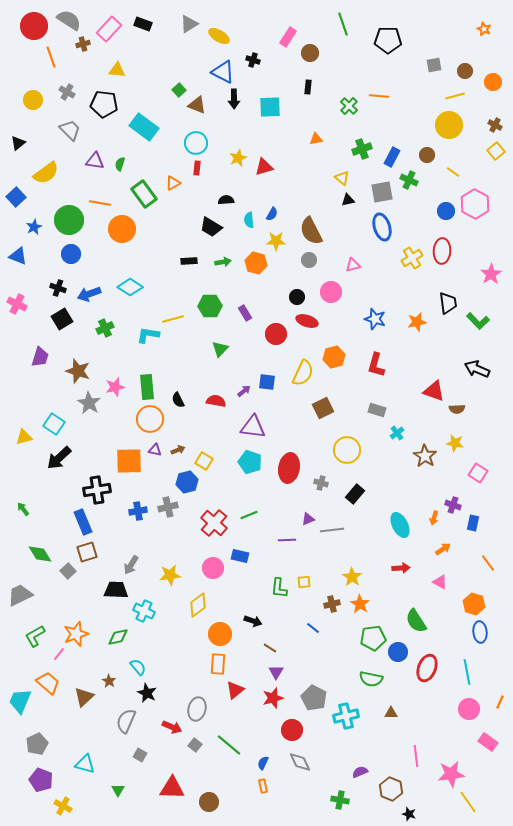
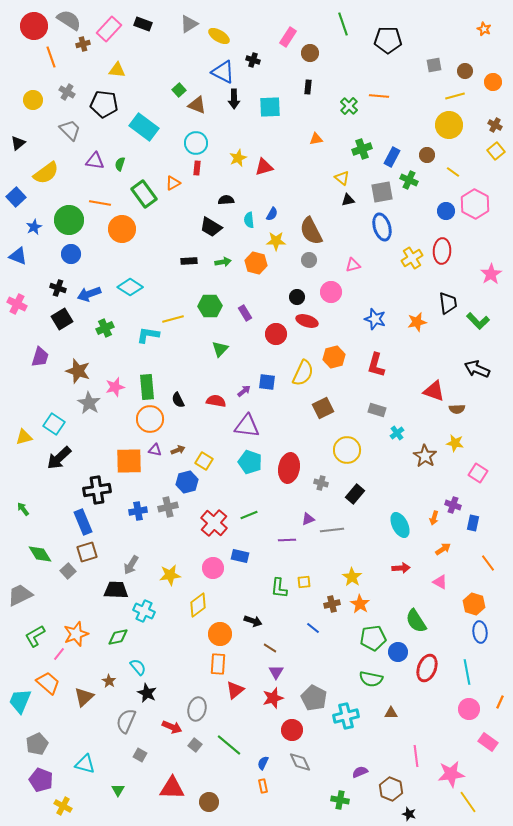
purple triangle at (253, 427): moved 6 px left, 1 px up
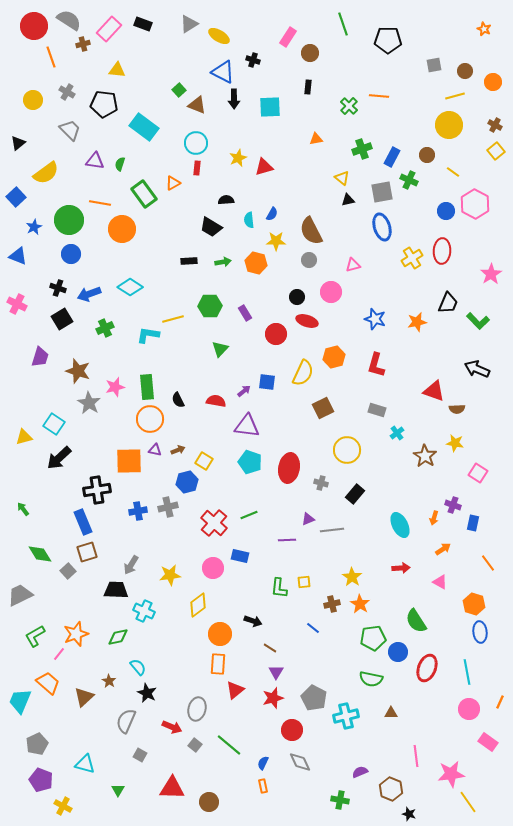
black trapezoid at (448, 303): rotated 30 degrees clockwise
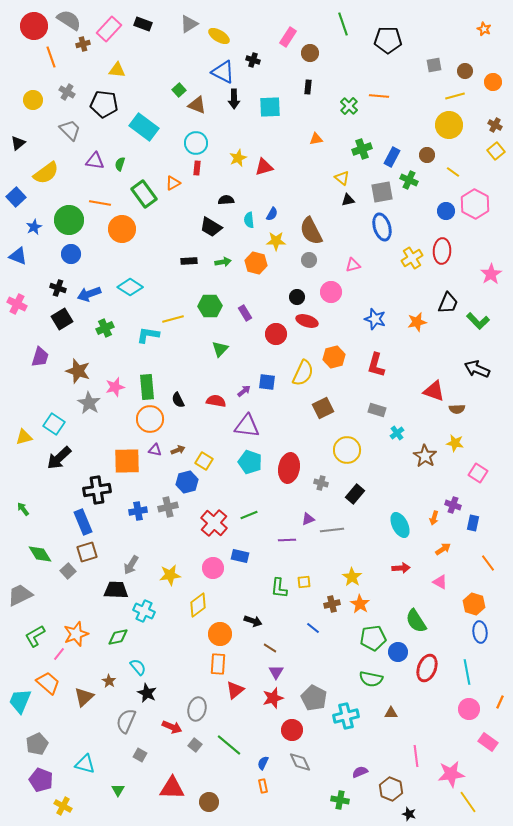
orange square at (129, 461): moved 2 px left
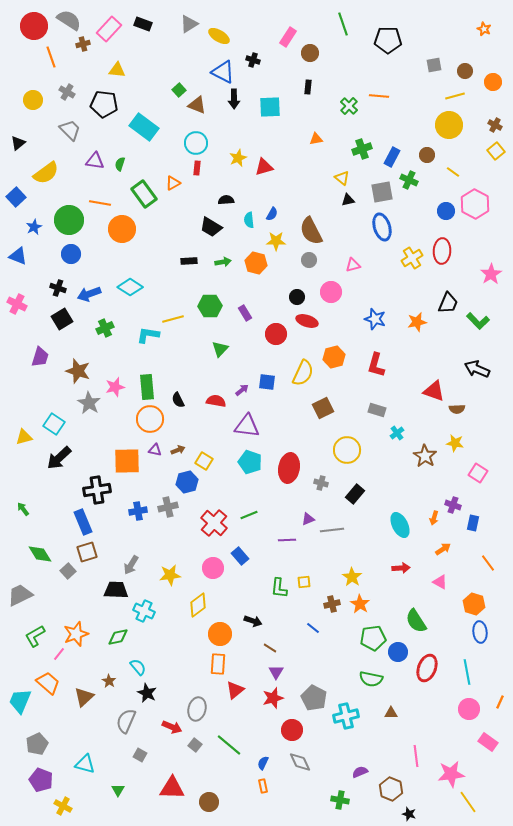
purple arrow at (244, 391): moved 2 px left, 1 px up
blue rectangle at (240, 556): rotated 36 degrees clockwise
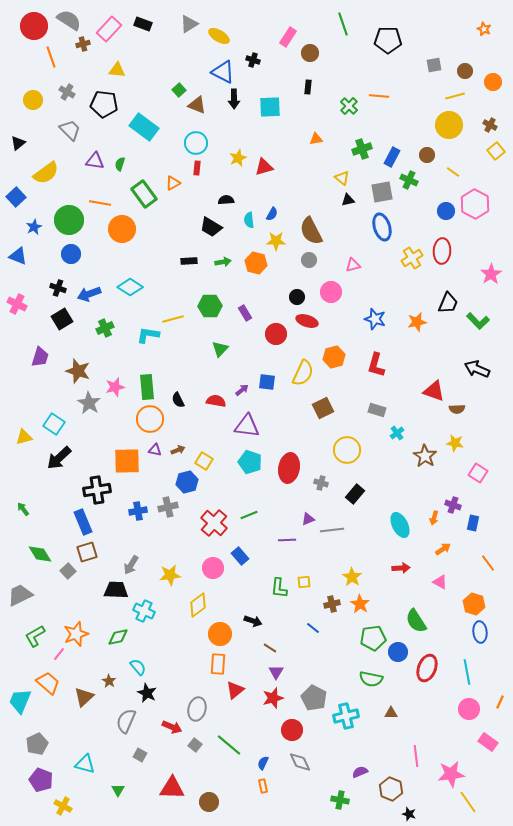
brown cross at (495, 125): moved 5 px left
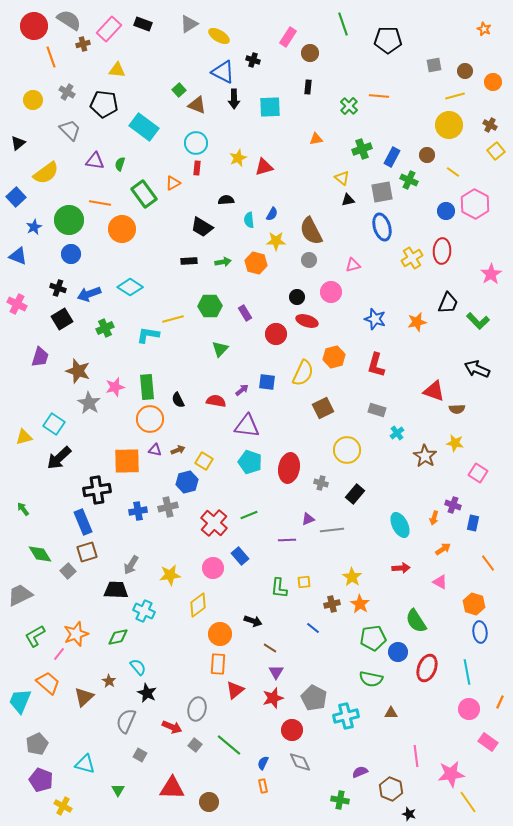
black trapezoid at (211, 227): moved 9 px left
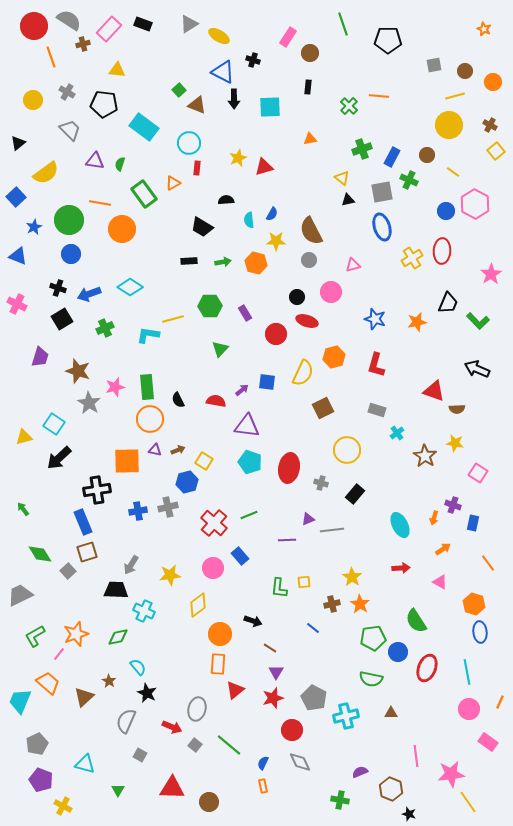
orange triangle at (316, 139): moved 6 px left
cyan circle at (196, 143): moved 7 px left
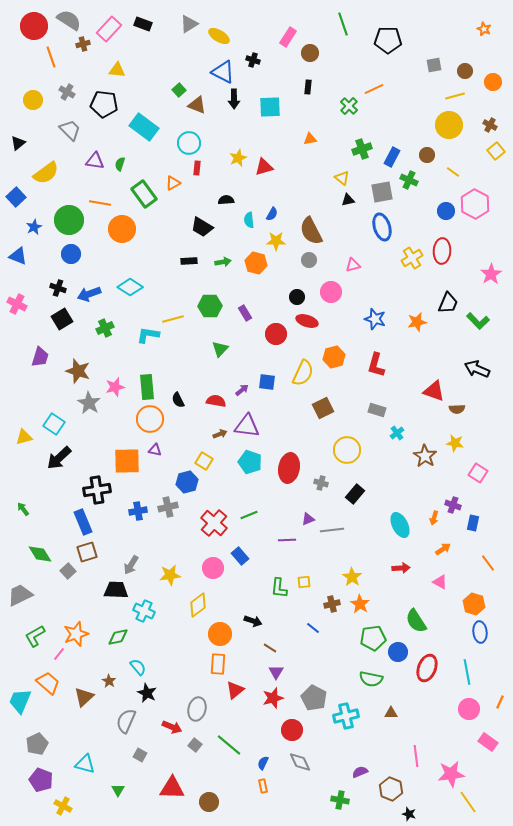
orange line at (379, 96): moved 5 px left, 7 px up; rotated 30 degrees counterclockwise
brown arrow at (178, 450): moved 42 px right, 16 px up
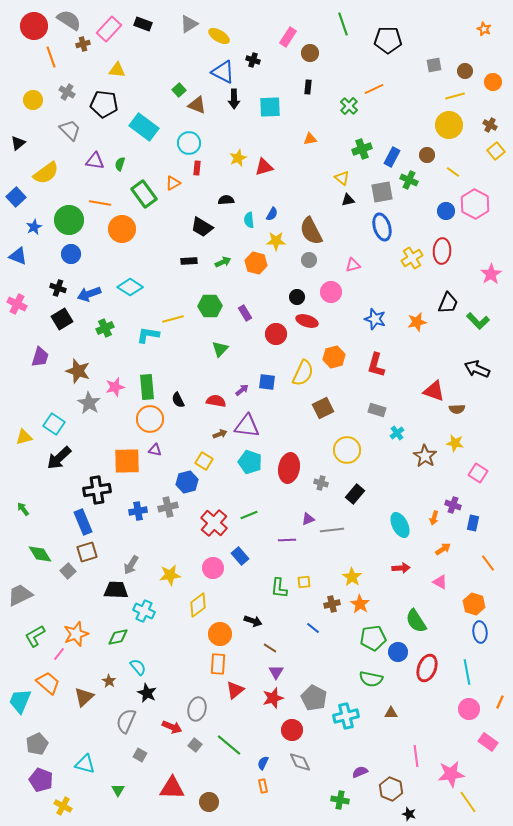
green arrow at (223, 262): rotated 14 degrees counterclockwise
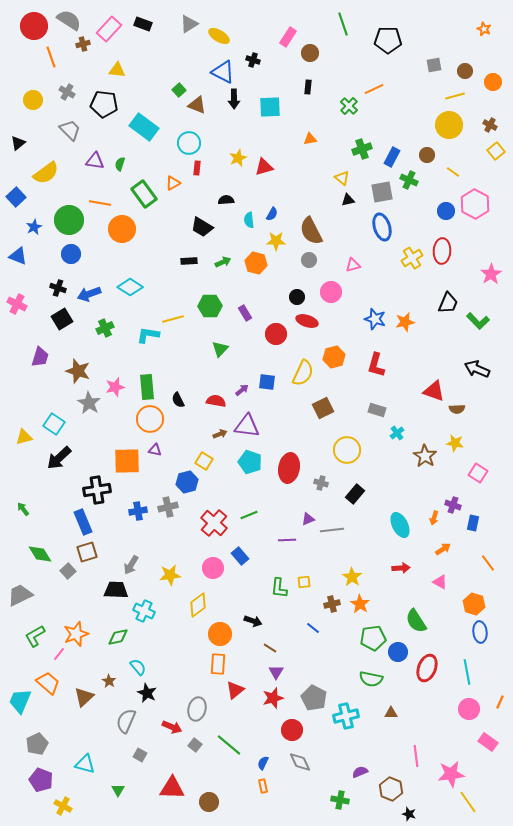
orange star at (417, 322): moved 12 px left
